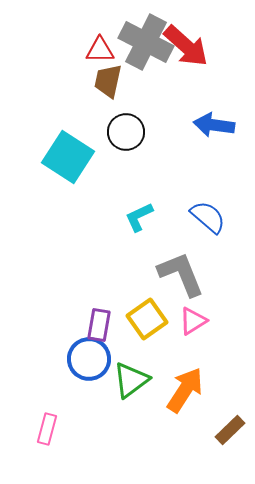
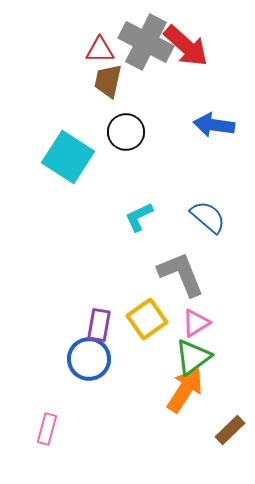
pink triangle: moved 3 px right, 2 px down
green triangle: moved 62 px right, 23 px up
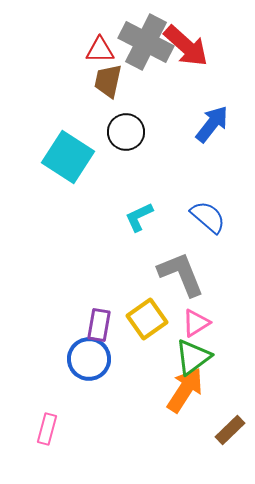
blue arrow: moved 2 px left, 1 px up; rotated 120 degrees clockwise
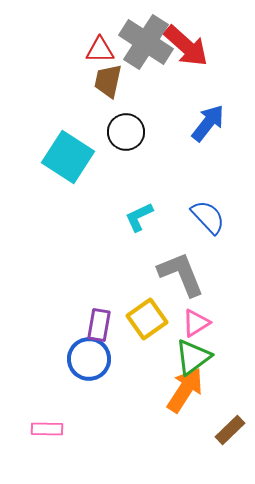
gray cross: rotated 6 degrees clockwise
blue arrow: moved 4 px left, 1 px up
blue semicircle: rotated 6 degrees clockwise
pink rectangle: rotated 76 degrees clockwise
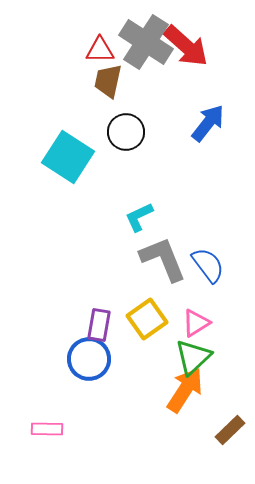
blue semicircle: moved 48 px down; rotated 6 degrees clockwise
gray L-shape: moved 18 px left, 15 px up
green triangle: rotated 6 degrees counterclockwise
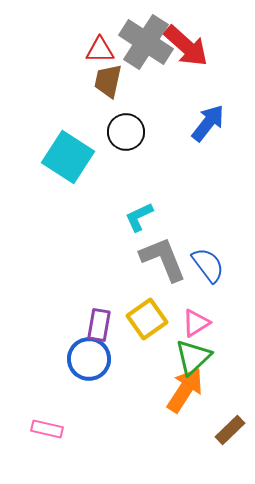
pink rectangle: rotated 12 degrees clockwise
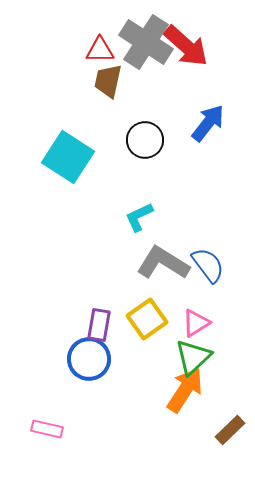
black circle: moved 19 px right, 8 px down
gray L-shape: moved 4 px down; rotated 36 degrees counterclockwise
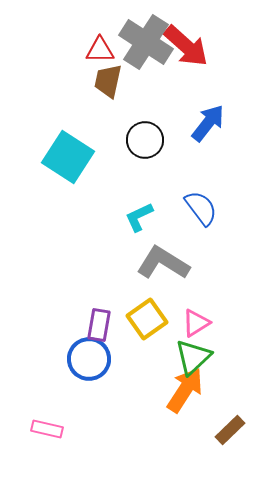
blue semicircle: moved 7 px left, 57 px up
